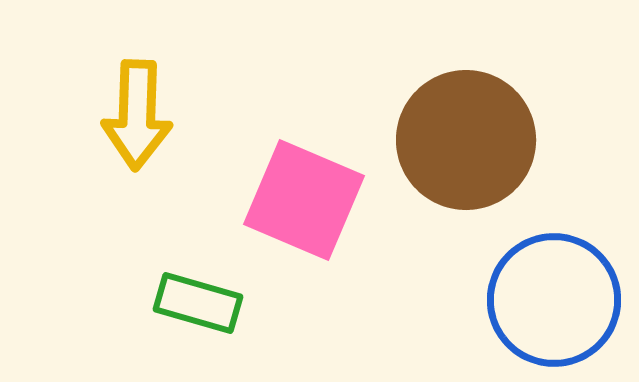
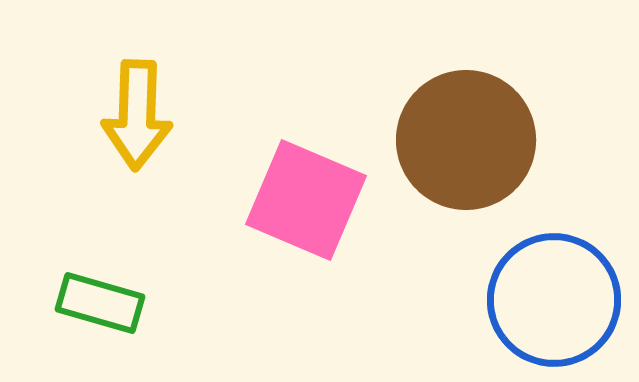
pink square: moved 2 px right
green rectangle: moved 98 px left
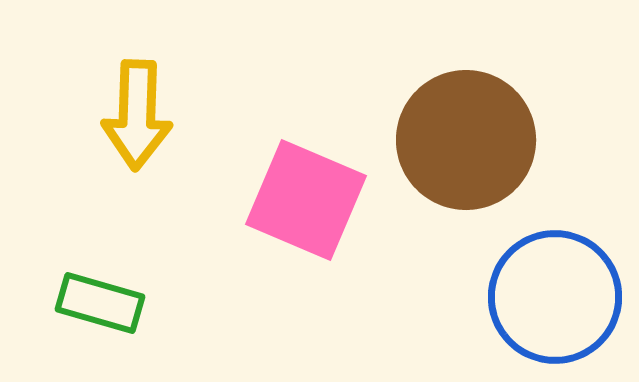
blue circle: moved 1 px right, 3 px up
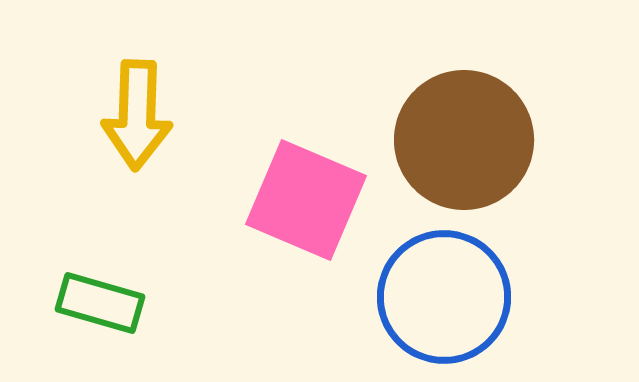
brown circle: moved 2 px left
blue circle: moved 111 px left
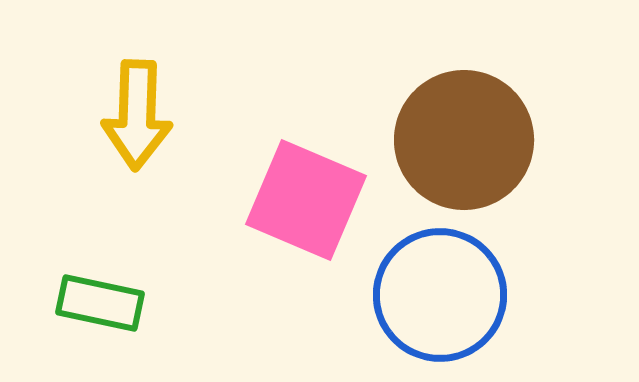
blue circle: moved 4 px left, 2 px up
green rectangle: rotated 4 degrees counterclockwise
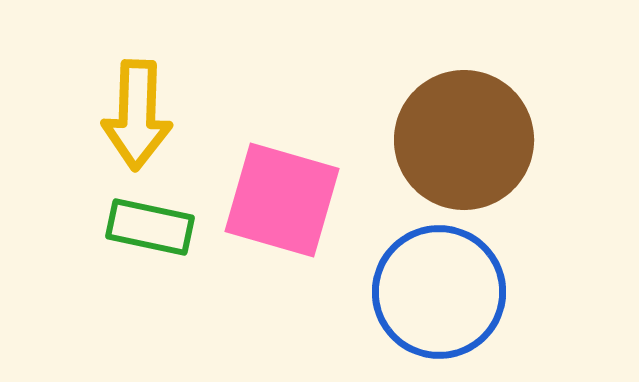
pink square: moved 24 px left; rotated 7 degrees counterclockwise
blue circle: moved 1 px left, 3 px up
green rectangle: moved 50 px right, 76 px up
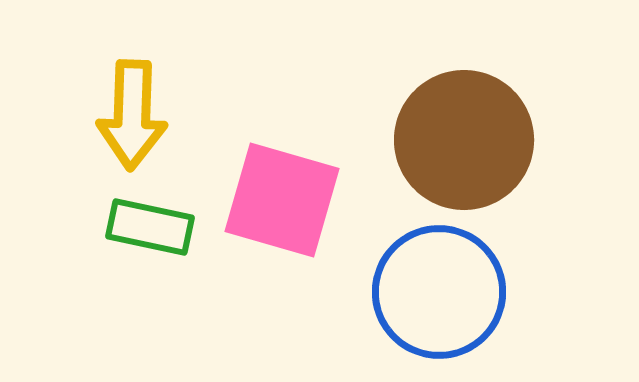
yellow arrow: moved 5 px left
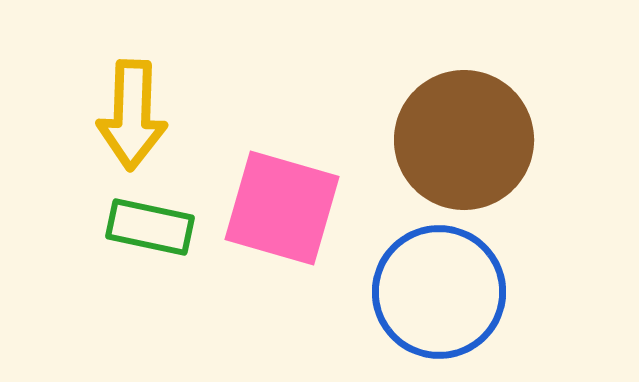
pink square: moved 8 px down
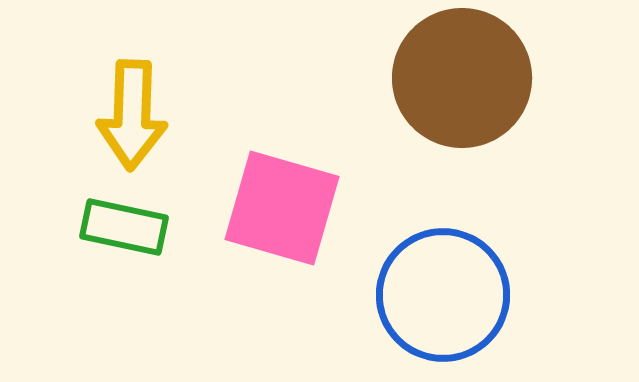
brown circle: moved 2 px left, 62 px up
green rectangle: moved 26 px left
blue circle: moved 4 px right, 3 px down
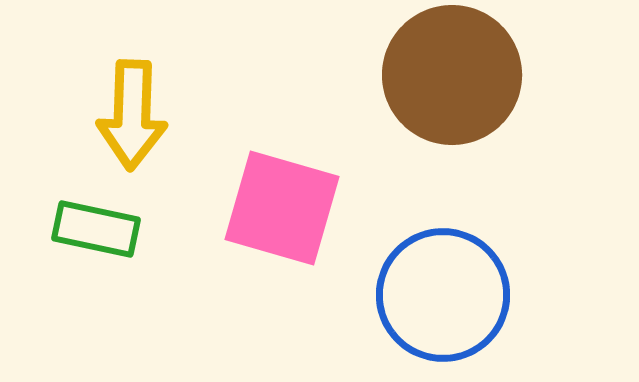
brown circle: moved 10 px left, 3 px up
green rectangle: moved 28 px left, 2 px down
